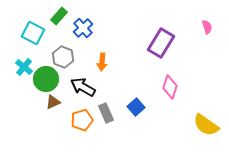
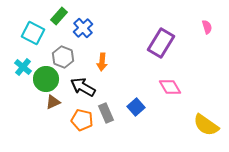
cyan cross: moved 1 px left
pink diamond: rotated 50 degrees counterclockwise
orange pentagon: rotated 30 degrees clockwise
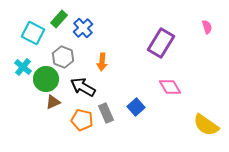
green rectangle: moved 3 px down
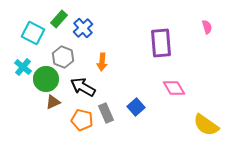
purple rectangle: rotated 36 degrees counterclockwise
pink diamond: moved 4 px right, 1 px down
